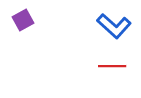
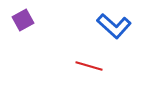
red line: moved 23 px left; rotated 16 degrees clockwise
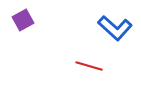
blue L-shape: moved 1 px right, 2 px down
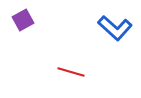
red line: moved 18 px left, 6 px down
